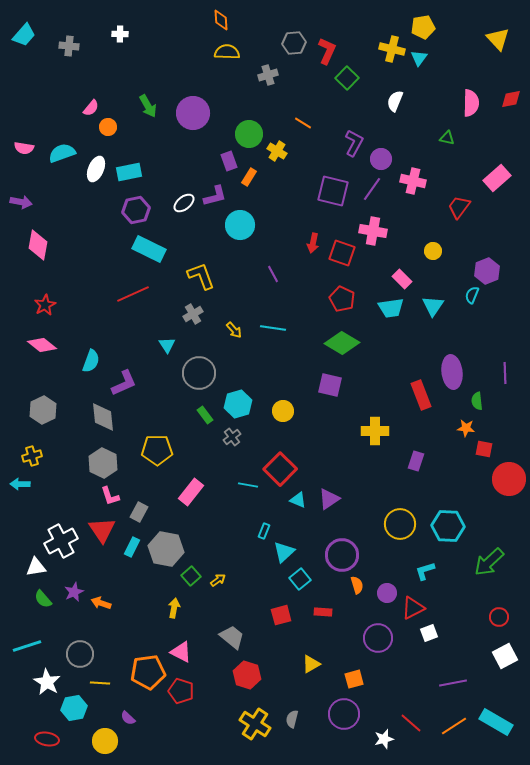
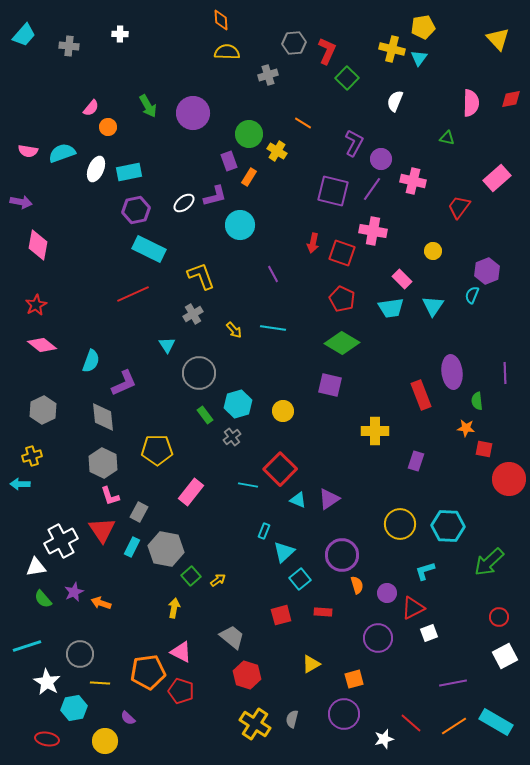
pink semicircle at (24, 148): moved 4 px right, 3 px down
red star at (45, 305): moved 9 px left
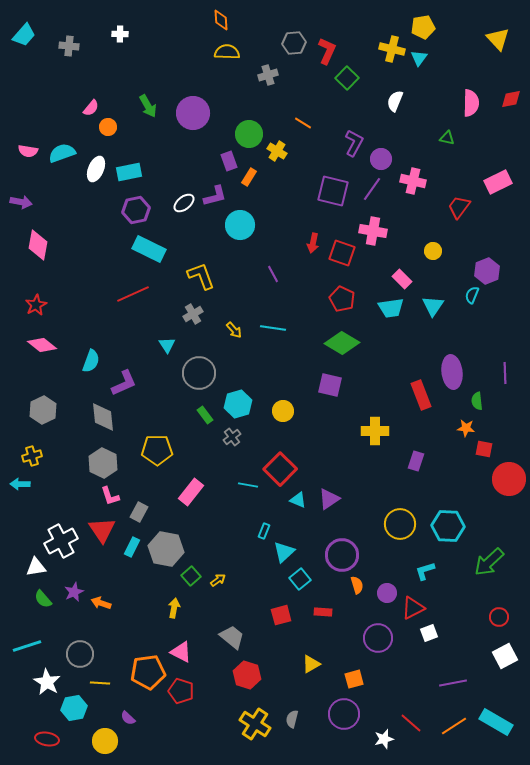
pink rectangle at (497, 178): moved 1 px right, 4 px down; rotated 16 degrees clockwise
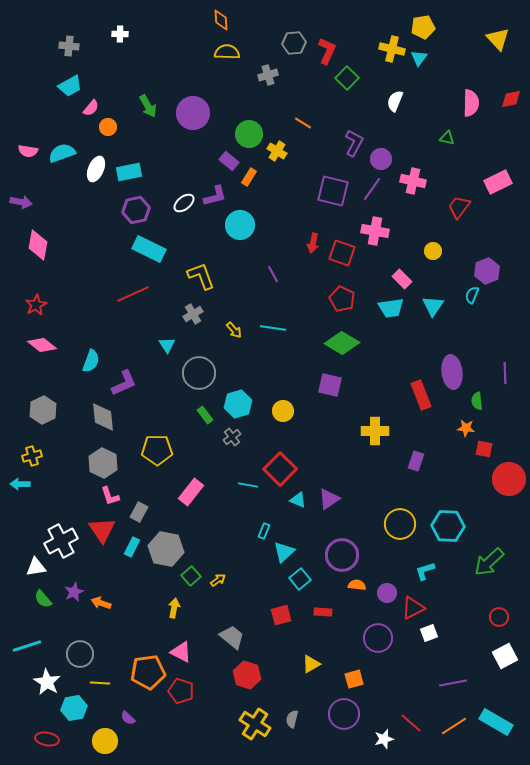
cyan trapezoid at (24, 35): moved 46 px right, 51 px down; rotated 20 degrees clockwise
purple rectangle at (229, 161): rotated 30 degrees counterclockwise
pink cross at (373, 231): moved 2 px right
orange semicircle at (357, 585): rotated 66 degrees counterclockwise
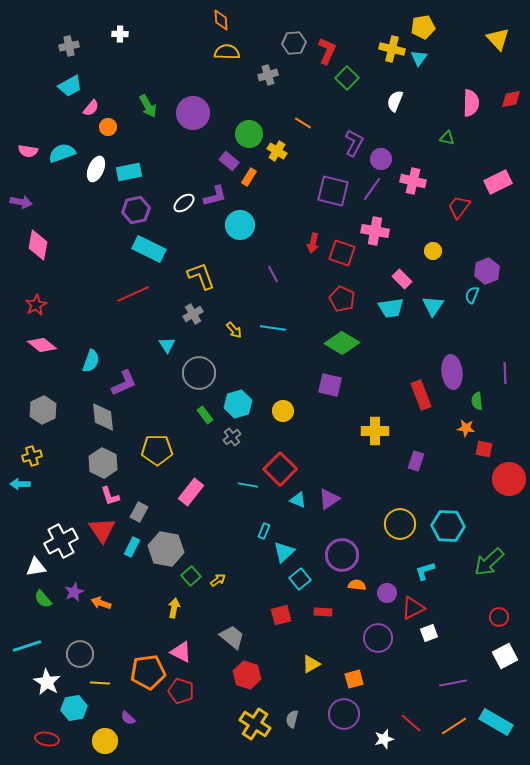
gray cross at (69, 46): rotated 18 degrees counterclockwise
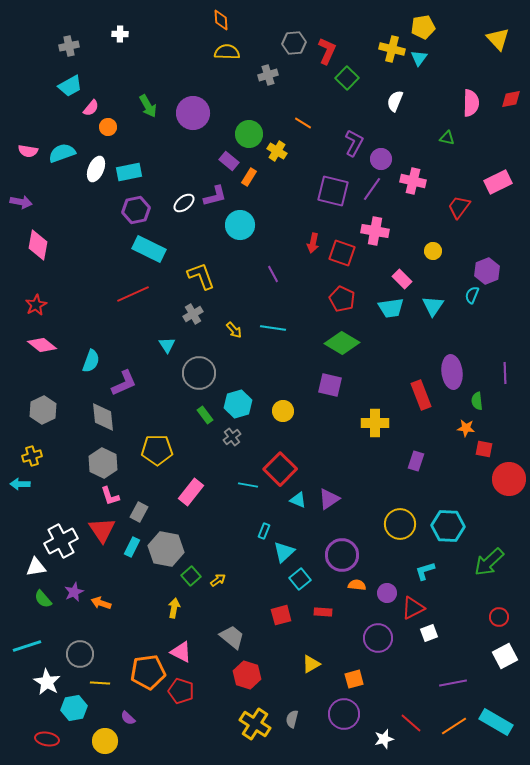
yellow cross at (375, 431): moved 8 px up
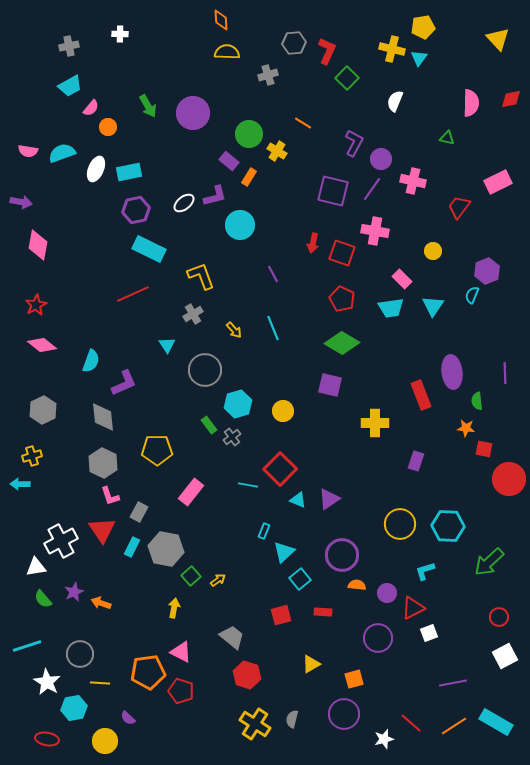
cyan line at (273, 328): rotated 60 degrees clockwise
gray circle at (199, 373): moved 6 px right, 3 px up
green rectangle at (205, 415): moved 4 px right, 10 px down
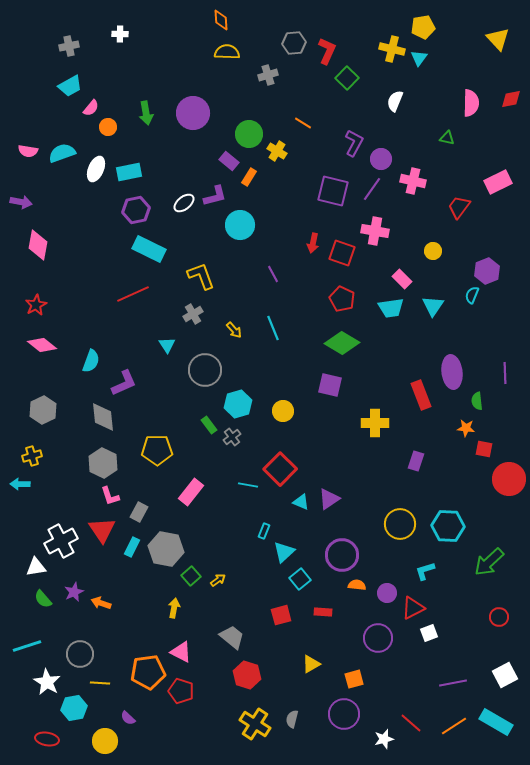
green arrow at (148, 106): moved 2 px left, 7 px down; rotated 20 degrees clockwise
cyan triangle at (298, 500): moved 3 px right, 2 px down
white square at (505, 656): moved 19 px down
